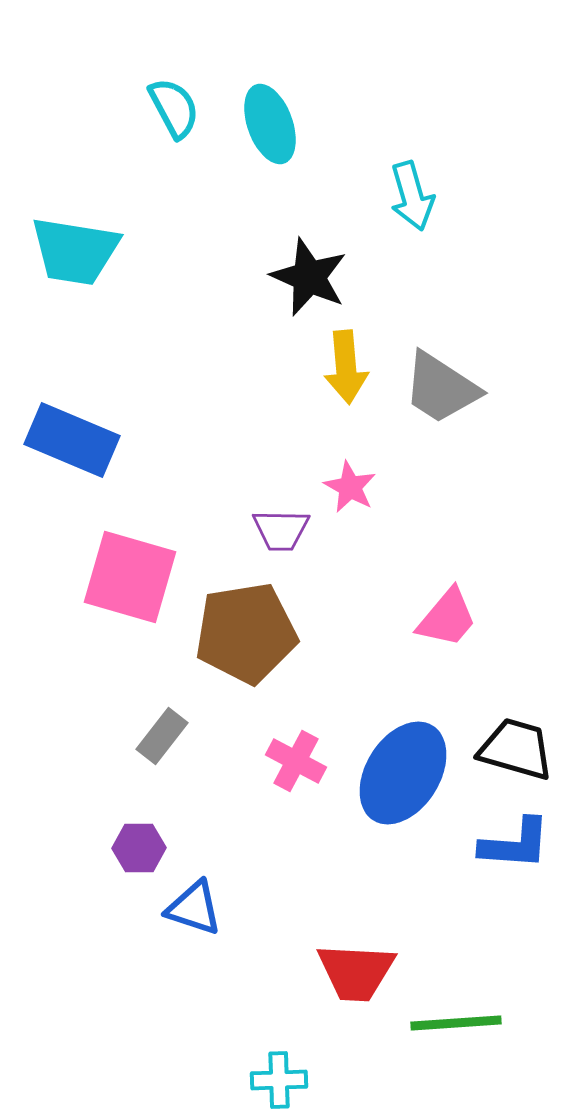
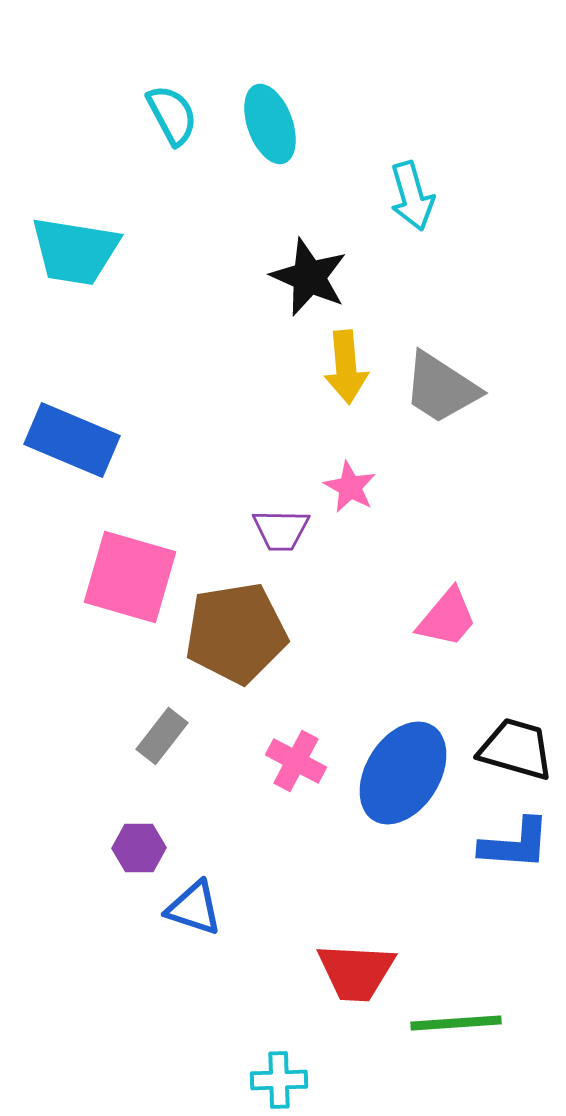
cyan semicircle: moved 2 px left, 7 px down
brown pentagon: moved 10 px left
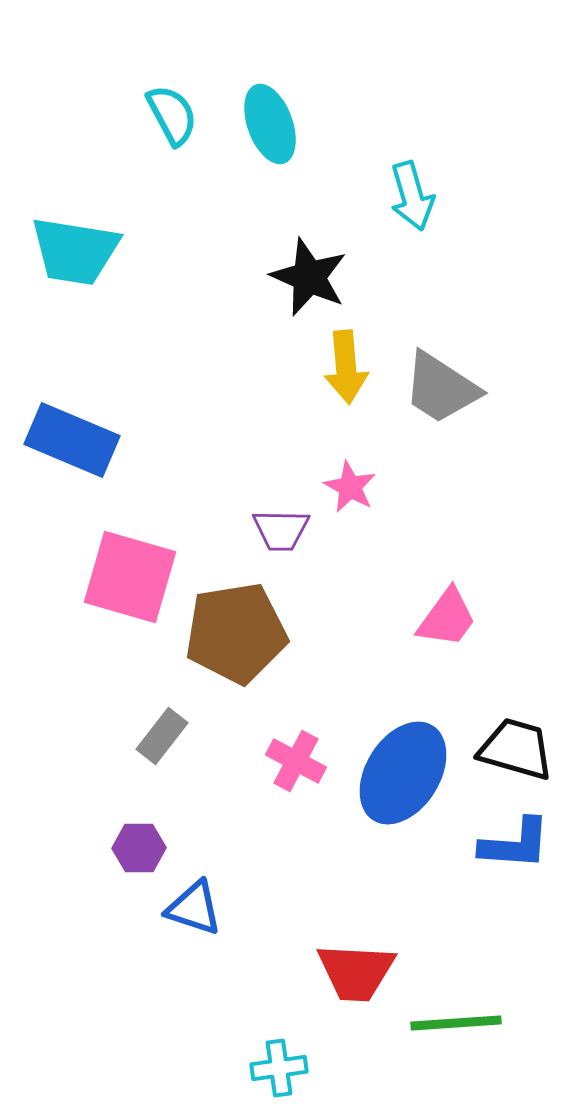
pink trapezoid: rotated 4 degrees counterclockwise
cyan cross: moved 12 px up; rotated 6 degrees counterclockwise
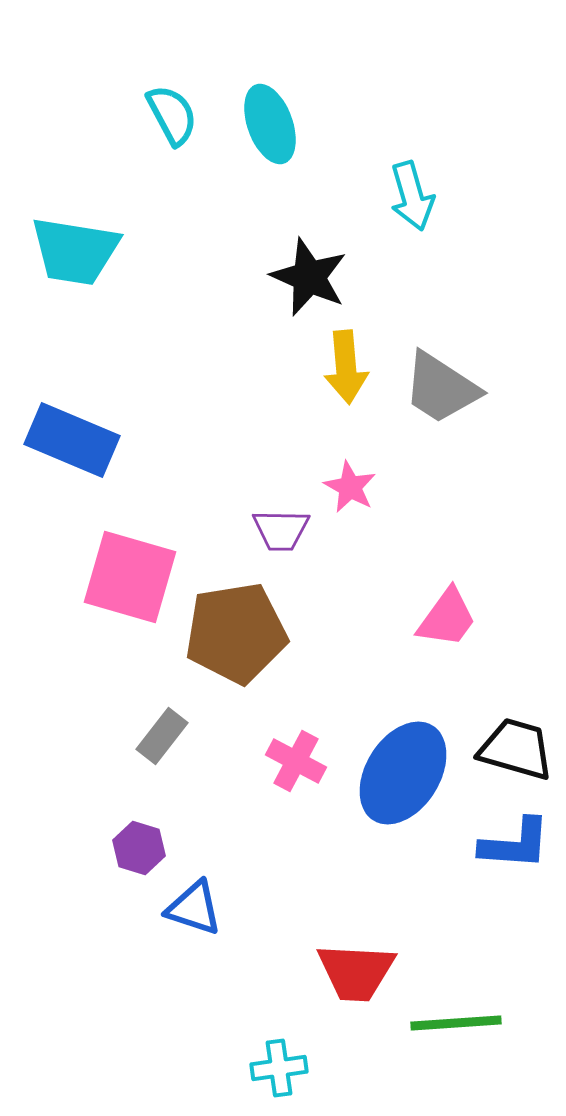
purple hexagon: rotated 18 degrees clockwise
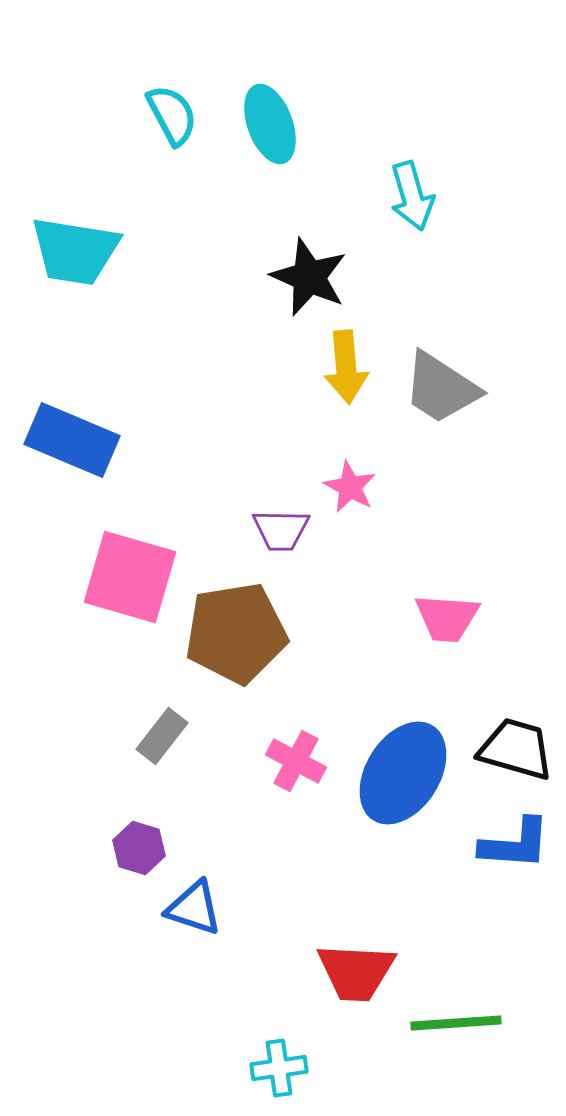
pink trapezoid: rotated 58 degrees clockwise
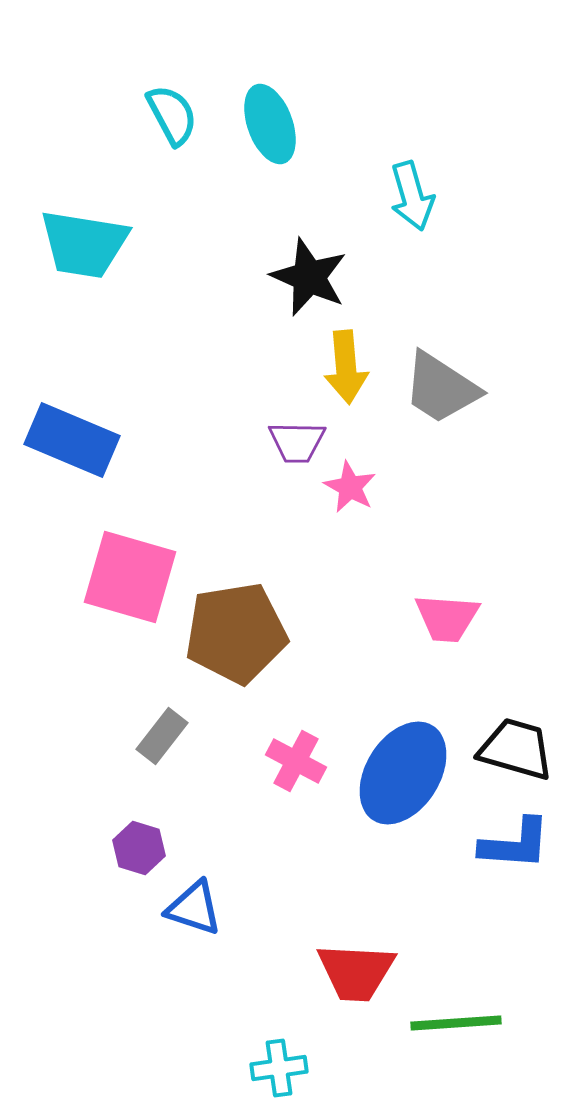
cyan trapezoid: moved 9 px right, 7 px up
purple trapezoid: moved 16 px right, 88 px up
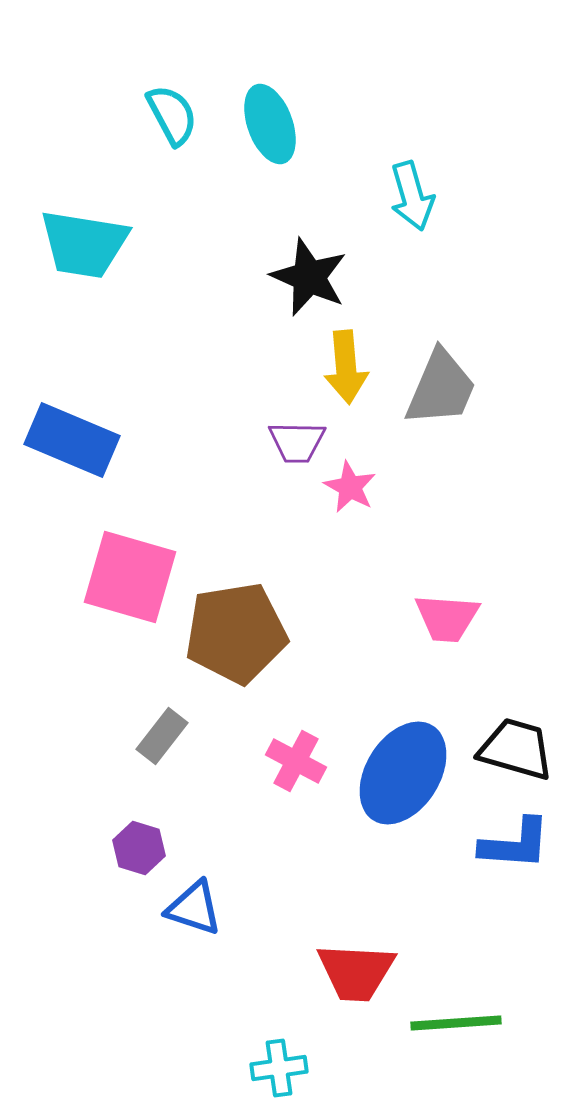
gray trapezoid: rotated 100 degrees counterclockwise
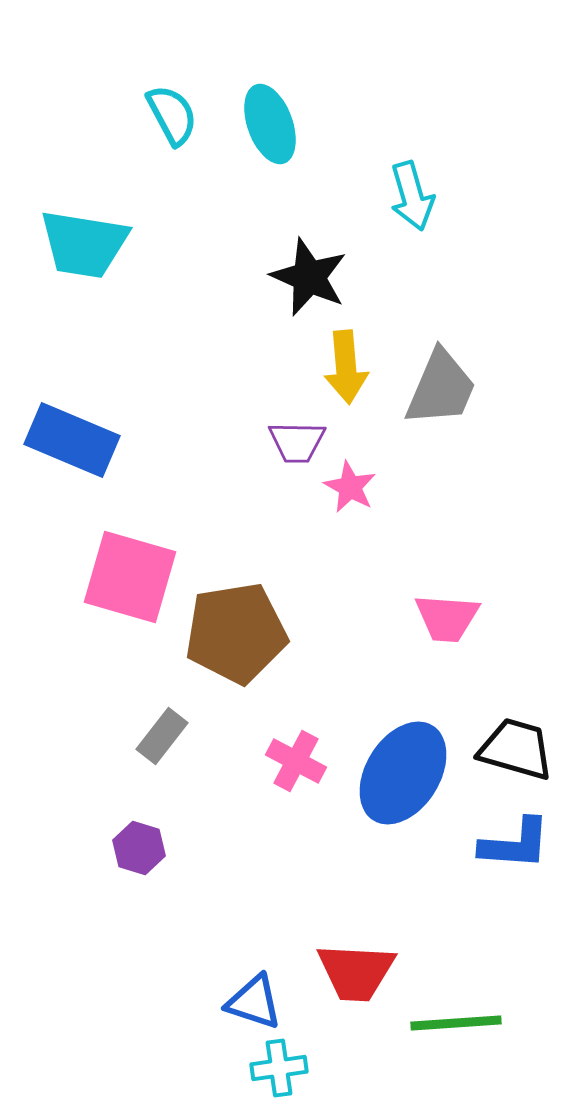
blue triangle: moved 60 px right, 94 px down
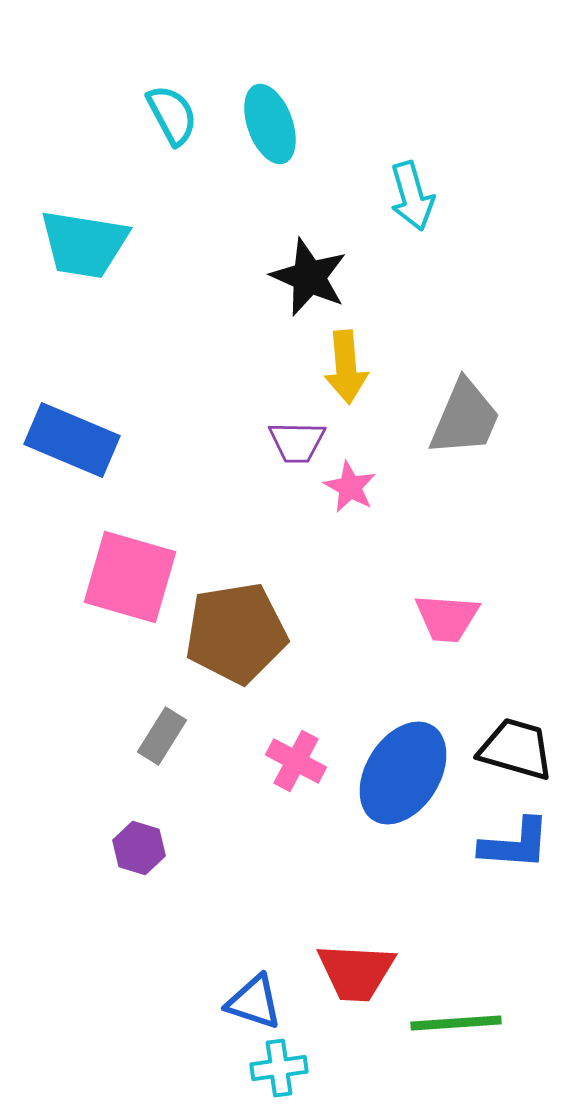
gray trapezoid: moved 24 px right, 30 px down
gray rectangle: rotated 6 degrees counterclockwise
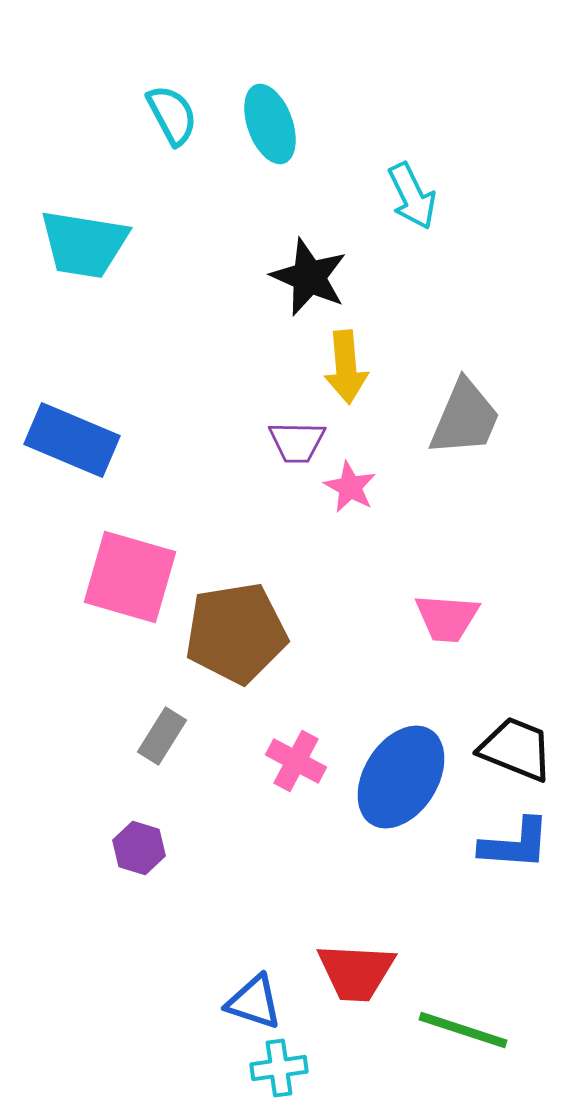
cyan arrow: rotated 10 degrees counterclockwise
black trapezoid: rotated 6 degrees clockwise
blue ellipse: moved 2 px left, 4 px down
green line: moved 7 px right, 7 px down; rotated 22 degrees clockwise
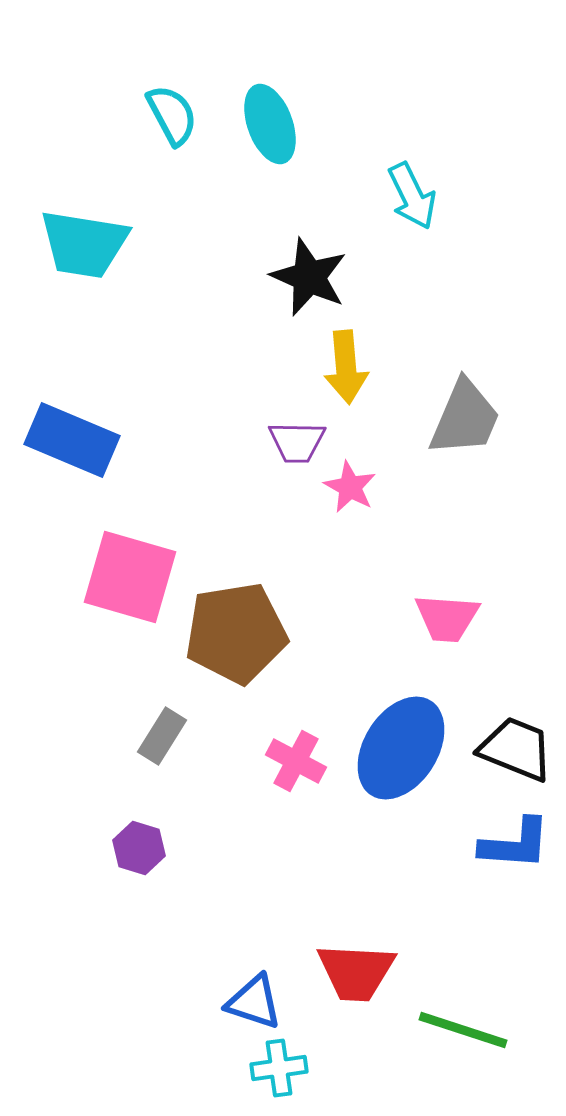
blue ellipse: moved 29 px up
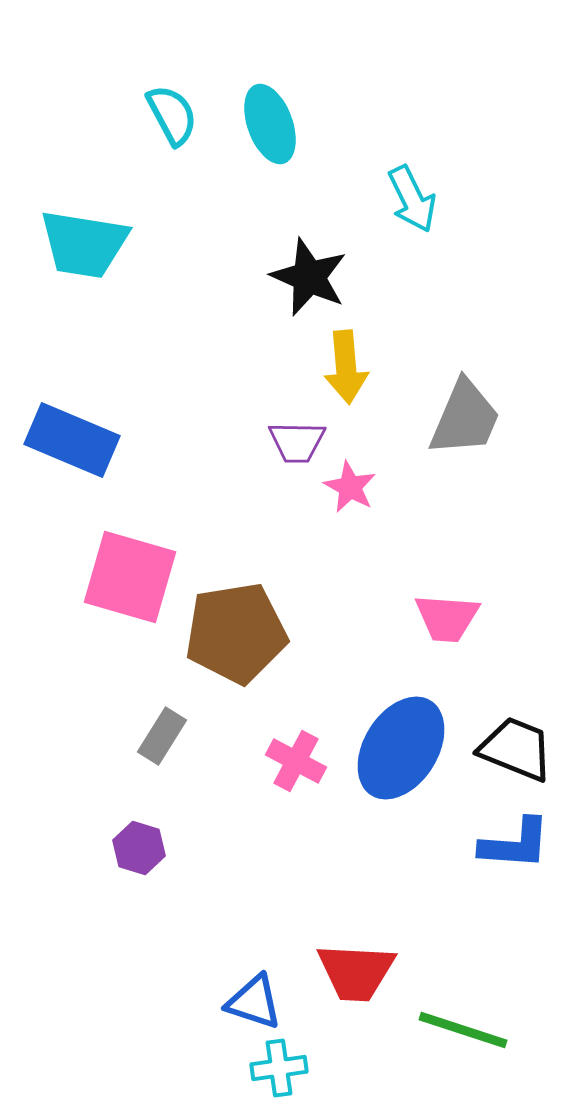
cyan arrow: moved 3 px down
